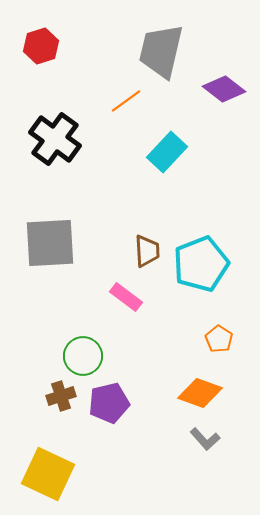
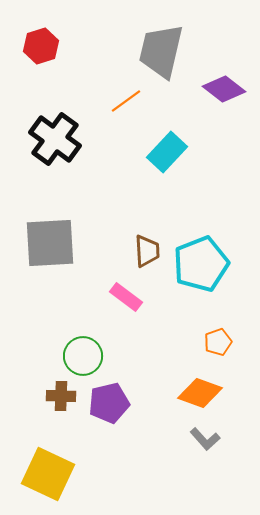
orange pentagon: moved 1 px left, 3 px down; rotated 20 degrees clockwise
brown cross: rotated 20 degrees clockwise
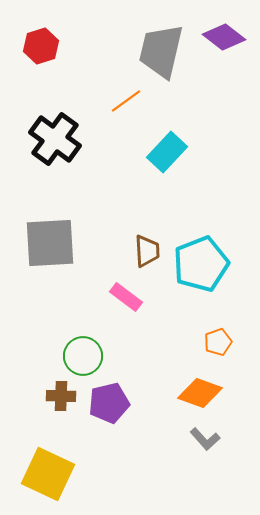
purple diamond: moved 52 px up
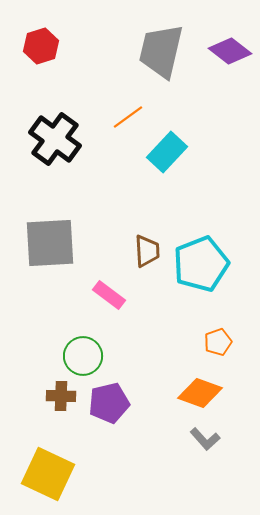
purple diamond: moved 6 px right, 14 px down
orange line: moved 2 px right, 16 px down
pink rectangle: moved 17 px left, 2 px up
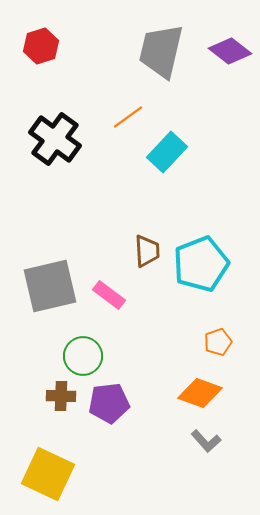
gray square: moved 43 px down; rotated 10 degrees counterclockwise
purple pentagon: rotated 6 degrees clockwise
gray L-shape: moved 1 px right, 2 px down
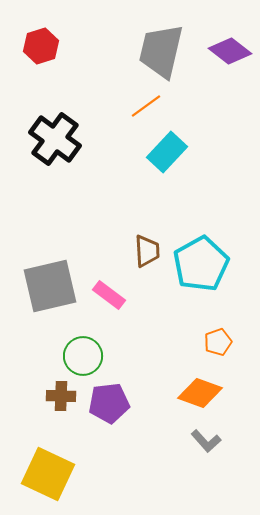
orange line: moved 18 px right, 11 px up
cyan pentagon: rotated 8 degrees counterclockwise
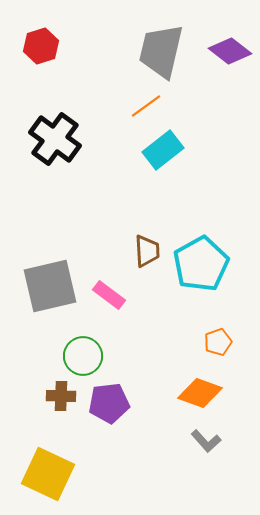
cyan rectangle: moved 4 px left, 2 px up; rotated 9 degrees clockwise
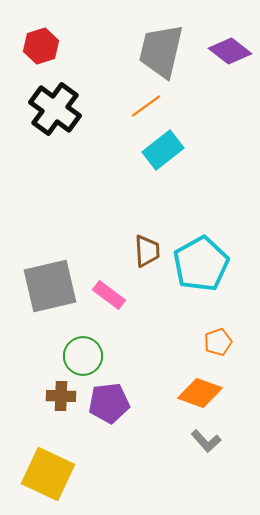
black cross: moved 30 px up
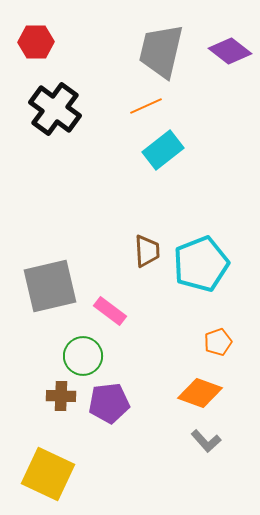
red hexagon: moved 5 px left, 4 px up; rotated 16 degrees clockwise
orange line: rotated 12 degrees clockwise
cyan pentagon: rotated 8 degrees clockwise
pink rectangle: moved 1 px right, 16 px down
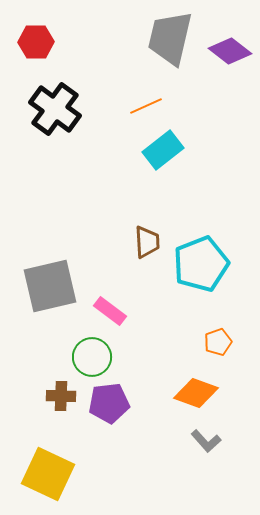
gray trapezoid: moved 9 px right, 13 px up
brown trapezoid: moved 9 px up
green circle: moved 9 px right, 1 px down
orange diamond: moved 4 px left
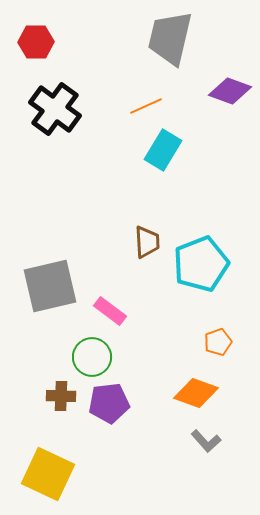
purple diamond: moved 40 px down; rotated 18 degrees counterclockwise
cyan rectangle: rotated 21 degrees counterclockwise
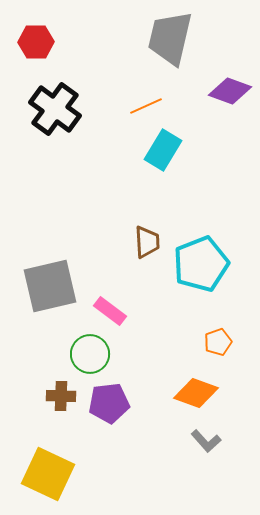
green circle: moved 2 px left, 3 px up
